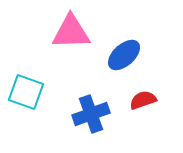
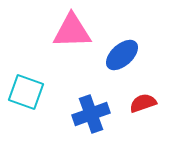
pink triangle: moved 1 px right, 1 px up
blue ellipse: moved 2 px left
red semicircle: moved 3 px down
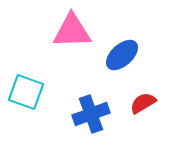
red semicircle: rotated 12 degrees counterclockwise
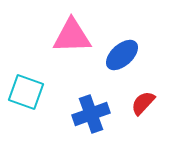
pink triangle: moved 5 px down
red semicircle: rotated 16 degrees counterclockwise
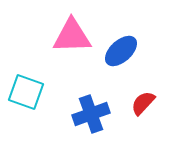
blue ellipse: moved 1 px left, 4 px up
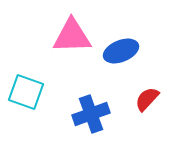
blue ellipse: rotated 20 degrees clockwise
red semicircle: moved 4 px right, 4 px up
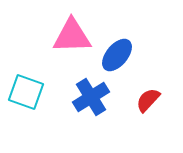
blue ellipse: moved 4 px left, 4 px down; rotated 28 degrees counterclockwise
red semicircle: moved 1 px right, 1 px down
blue cross: moved 17 px up; rotated 12 degrees counterclockwise
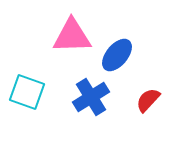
cyan square: moved 1 px right
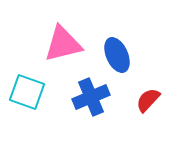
pink triangle: moved 9 px left, 8 px down; rotated 12 degrees counterclockwise
blue ellipse: rotated 64 degrees counterclockwise
blue cross: rotated 9 degrees clockwise
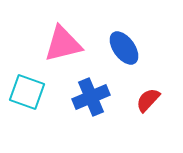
blue ellipse: moved 7 px right, 7 px up; rotated 12 degrees counterclockwise
